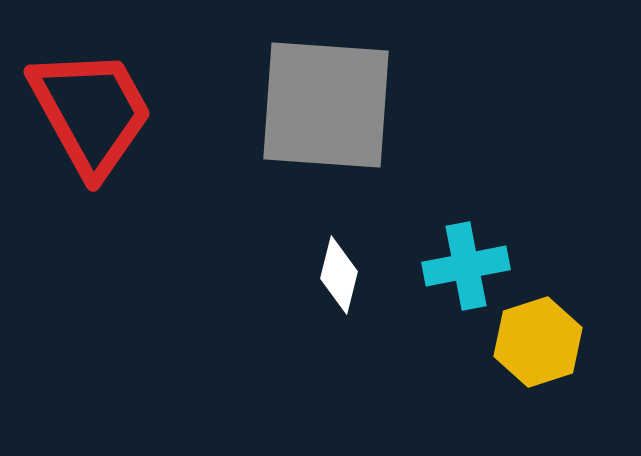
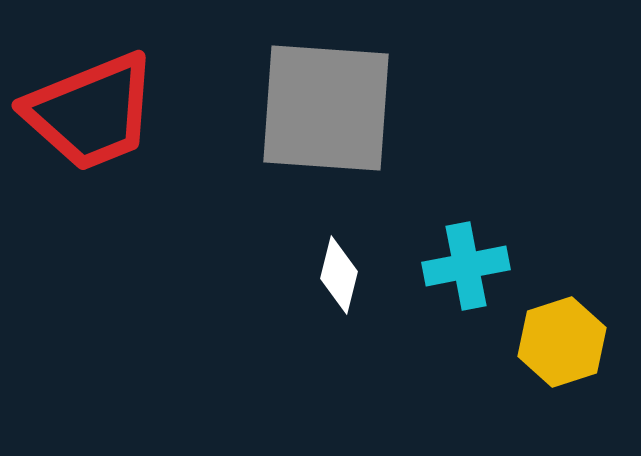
gray square: moved 3 px down
red trapezoid: rotated 97 degrees clockwise
yellow hexagon: moved 24 px right
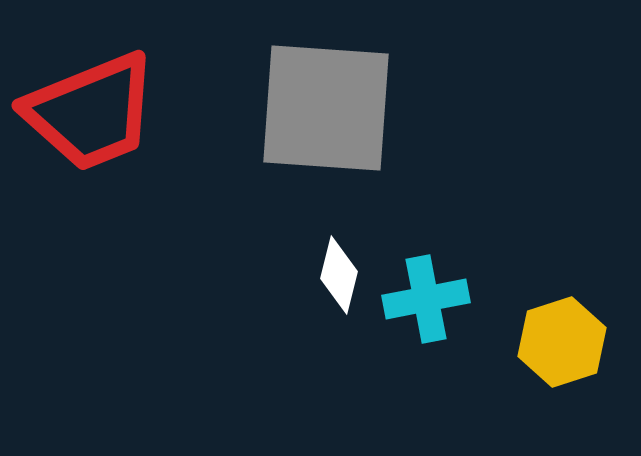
cyan cross: moved 40 px left, 33 px down
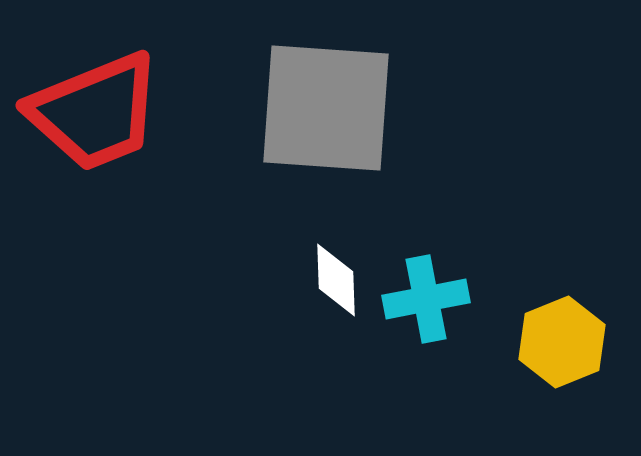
red trapezoid: moved 4 px right
white diamond: moved 3 px left, 5 px down; rotated 16 degrees counterclockwise
yellow hexagon: rotated 4 degrees counterclockwise
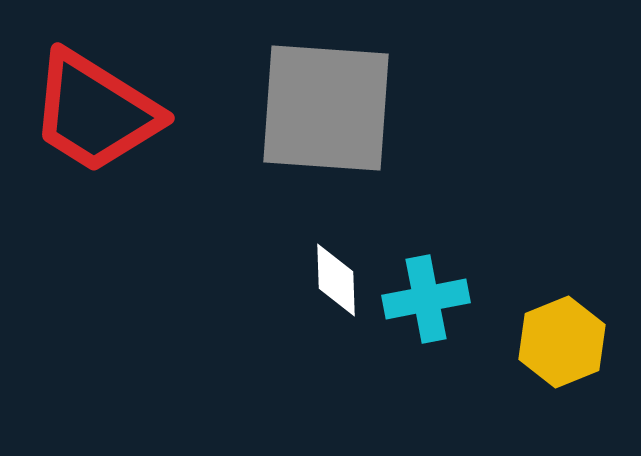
red trapezoid: rotated 54 degrees clockwise
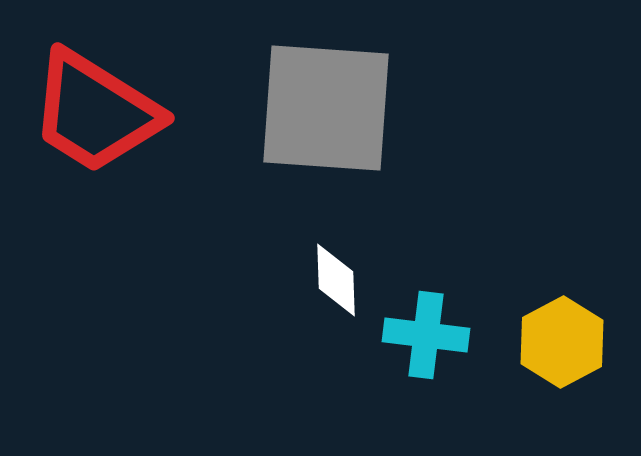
cyan cross: moved 36 px down; rotated 18 degrees clockwise
yellow hexagon: rotated 6 degrees counterclockwise
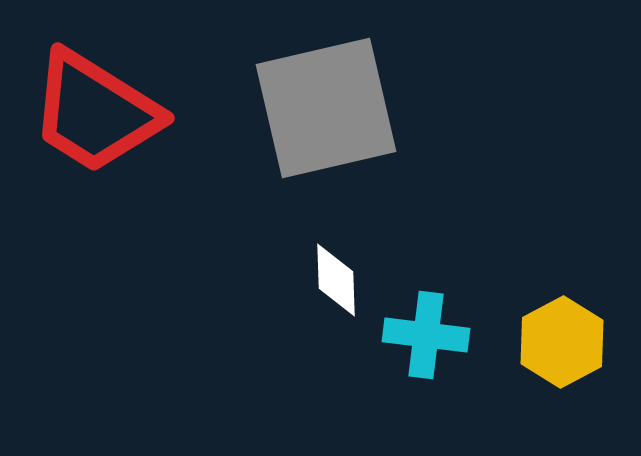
gray square: rotated 17 degrees counterclockwise
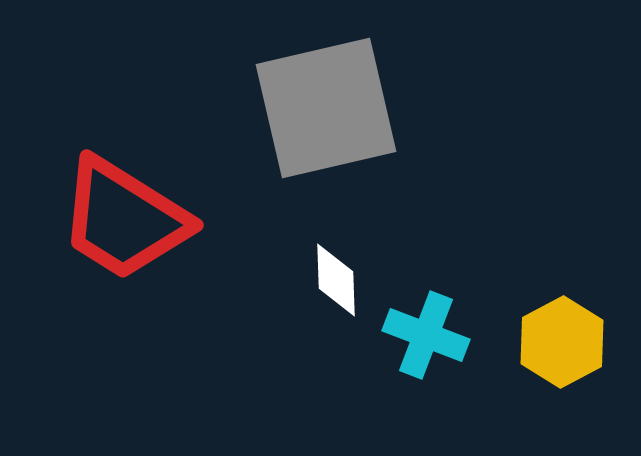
red trapezoid: moved 29 px right, 107 px down
cyan cross: rotated 14 degrees clockwise
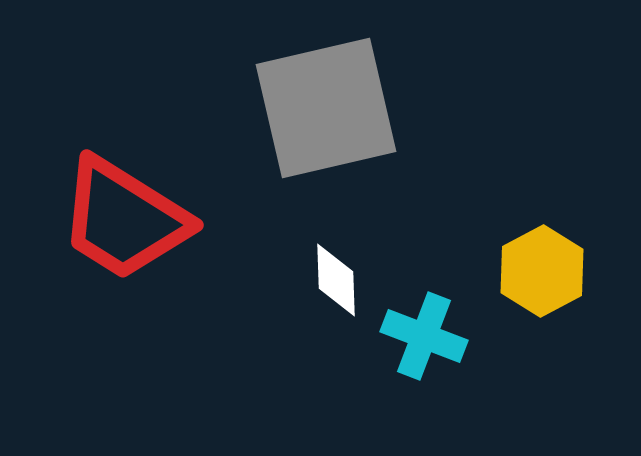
cyan cross: moved 2 px left, 1 px down
yellow hexagon: moved 20 px left, 71 px up
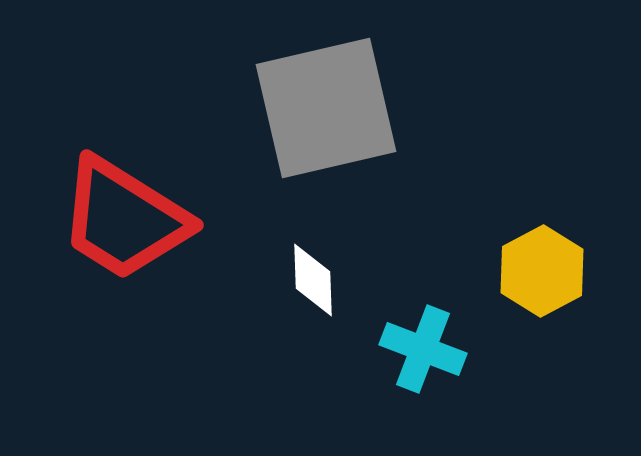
white diamond: moved 23 px left
cyan cross: moved 1 px left, 13 px down
